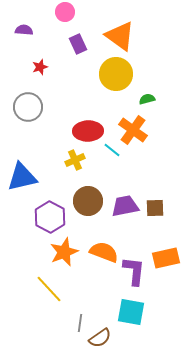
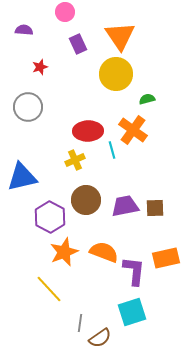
orange triangle: rotated 20 degrees clockwise
cyan line: rotated 36 degrees clockwise
brown circle: moved 2 px left, 1 px up
cyan square: moved 1 px right; rotated 28 degrees counterclockwise
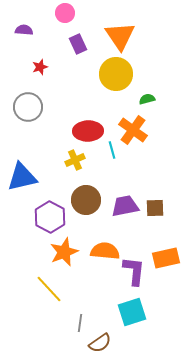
pink circle: moved 1 px down
orange semicircle: moved 1 px right, 1 px up; rotated 16 degrees counterclockwise
brown semicircle: moved 5 px down
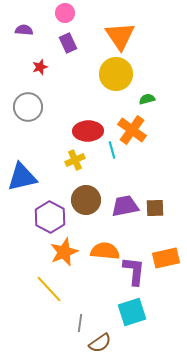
purple rectangle: moved 10 px left, 1 px up
orange cross: moved 1 px left
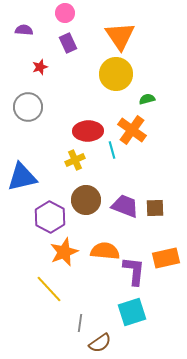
purple trapezoid: rotated 32 degrees clockwise
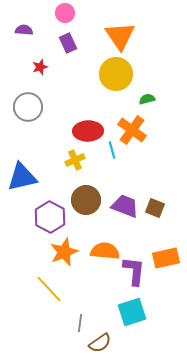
brown square: rotated 24 degrees clockwise
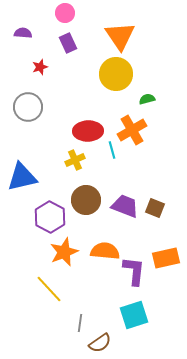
purple semicircle: moved 1 px left, 3 px down
orange cross: rotated 24 degrees clockwise
cyan square: moved 2 px right, 3 px down
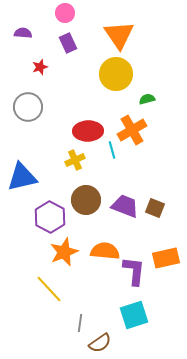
orange triangle: moved 1 px left, 1 px up
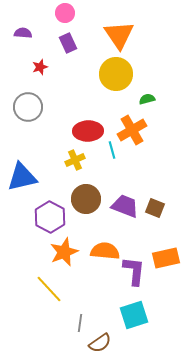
brown circle: moved 1 px up
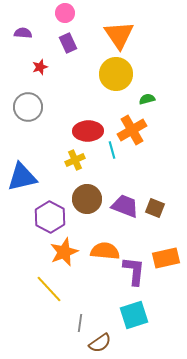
brown circle: moved 1 px right
